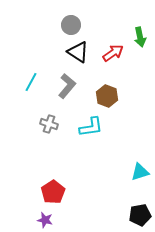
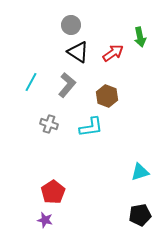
gray L-shape: moved 1 px up
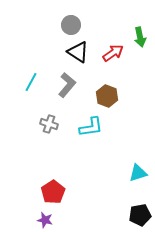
cyan triangle: moved 2 px left, 1 px down
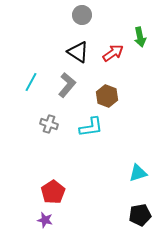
gray circle: moved 11 px right, 10 px up
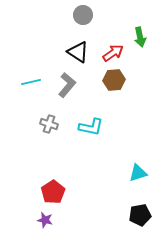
gray circle: moved 1 px right
cyan line: rotated 48 degrees clockwise
brown hexagon: moved 7 px right, 16 px up; rotated 25 degrees counterclockwise
cyan L-shape: rotated 20 degrees clockwise
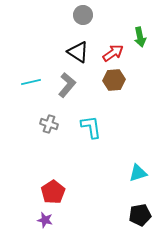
cyan L-shape: rotated 110 degrees counterclockwise
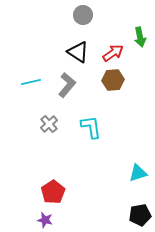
brown hexagon: moved 1 px left
gray cross: rotated 30 degrees clockwise
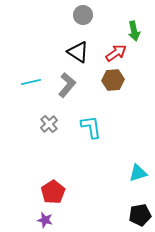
green arrow: moved 6 px left, 6 px up
red arrow: moved 3 px right
